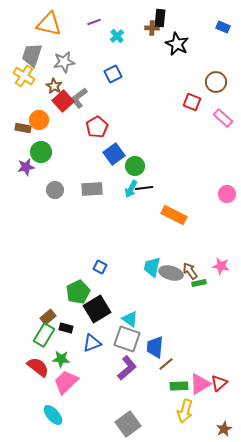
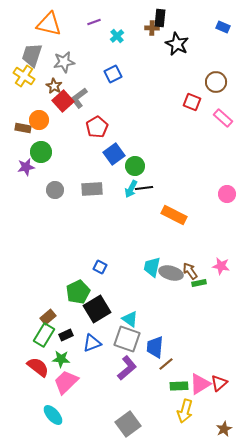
black rectangle at (66, 328): moved 7 px down; rotated 40 degrees counterclockwise
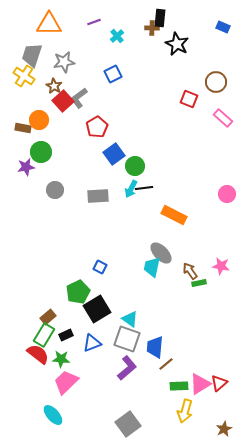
orange triangle at (49, 24): rotated 12 degrees counterclockwise
red square at (192, 102): moved 3 px left, 3 px up
gray rectangle at (92, 189): moved 6 px right, 7 px down
gray ellipse at (171, 273): moved 10 px left, 20 px up; rotated 30 degrees clockwise
red semicircle at (38, 367): moved 13 px up
